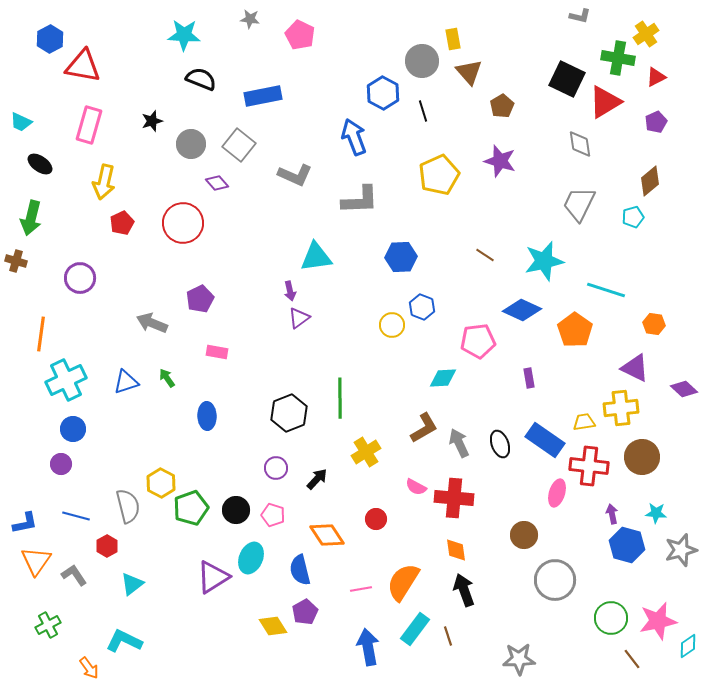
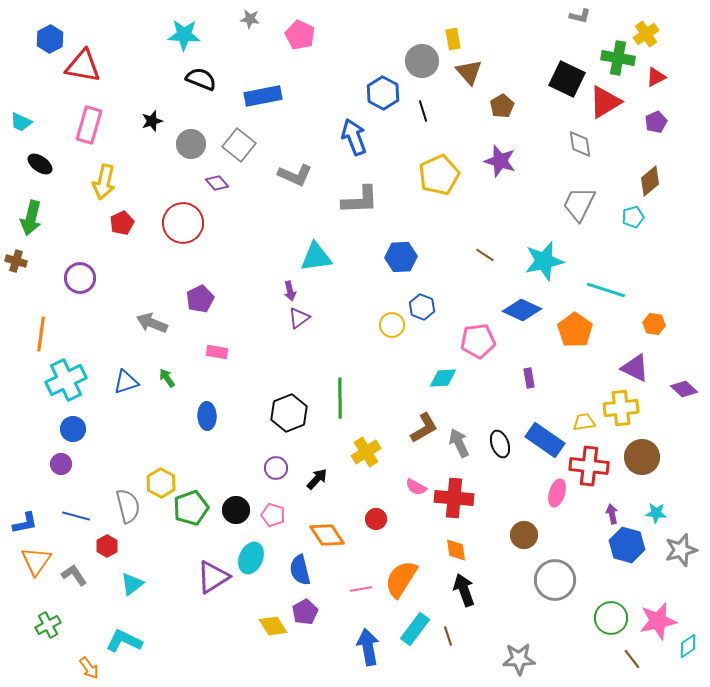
orange semicircle at (403, 582): moved 2 px left, 3 px up
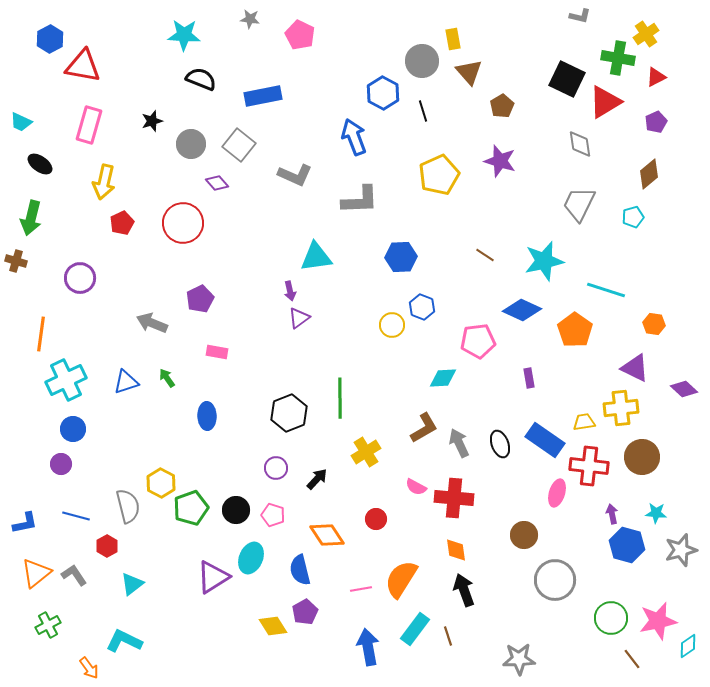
brown diamond at (650, 181): moved 1 px left, 7 px up
orange triangle at (36, 561): moved 12 px down; rotated 16 degrees clockwise
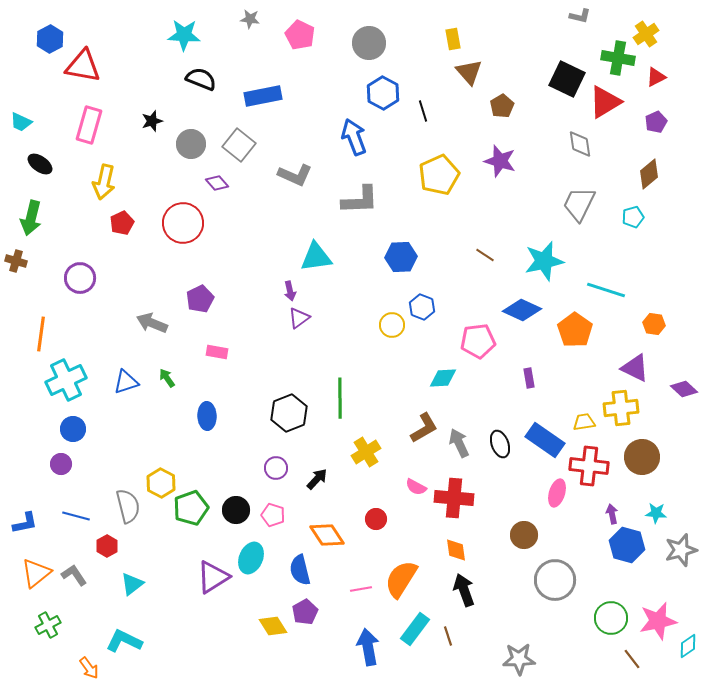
gray circle at (422, 61): moved 53 px left, 18 px up
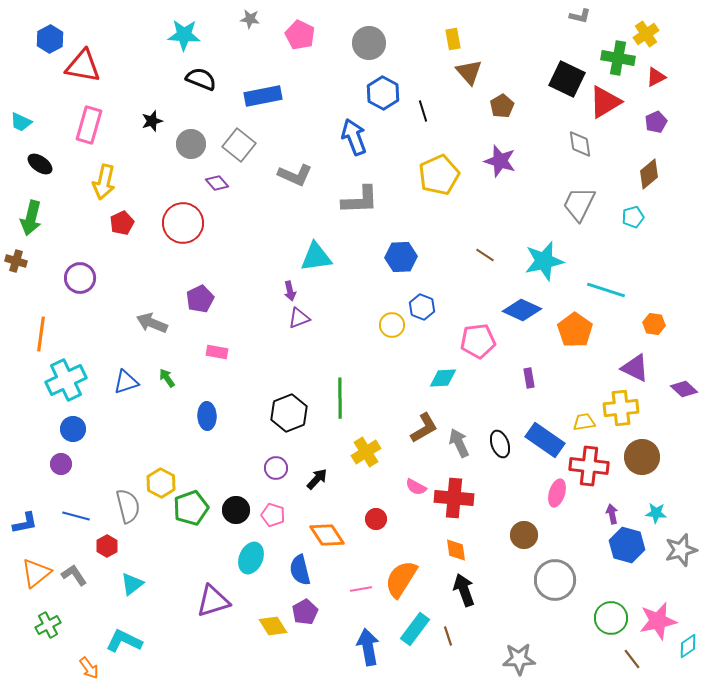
purple triangle at (299, 318): rotated 15 degrees clockwise
purple triangle at (213, 577): moved 24 px down; rotated 15 degrees clockwise
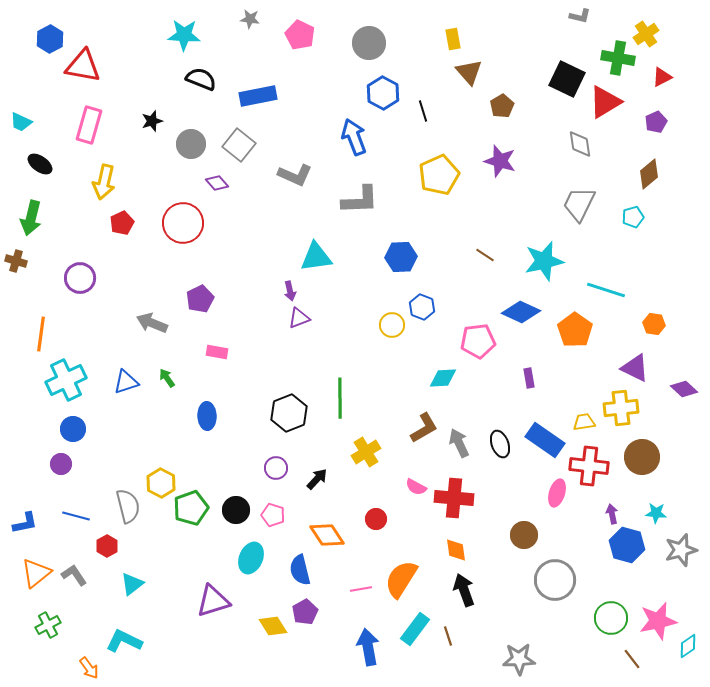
red triangle at (656, 77): moved 6 px right
blue rectangle at (263, 96): moved 5 px left
blue diamond at (522, 310): moved 1 px left, 2 px down
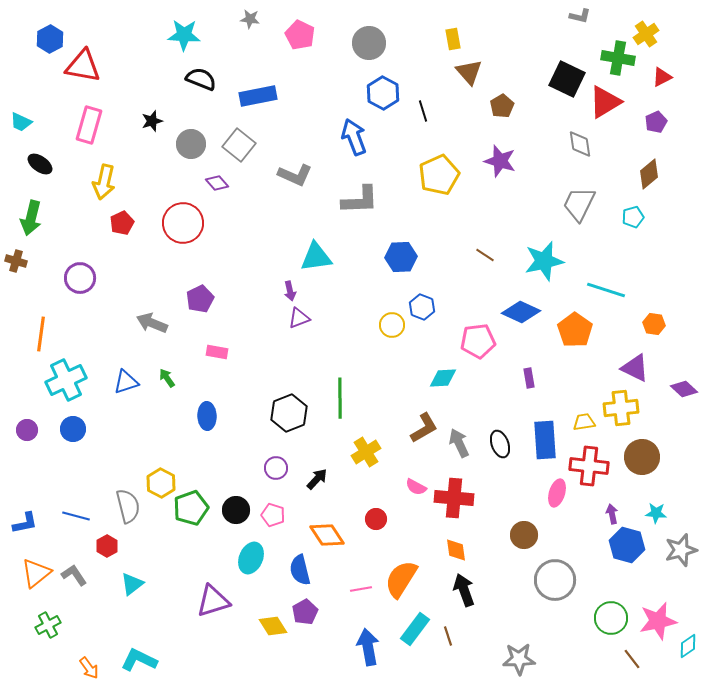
blue rectangle at (545, 440): rotated 51 degrees clockwise
purple circle at (61, 464): moved 34 px left, 34 px up
cyan L-shape at (124, 641): moved 15 px right, 19 px down
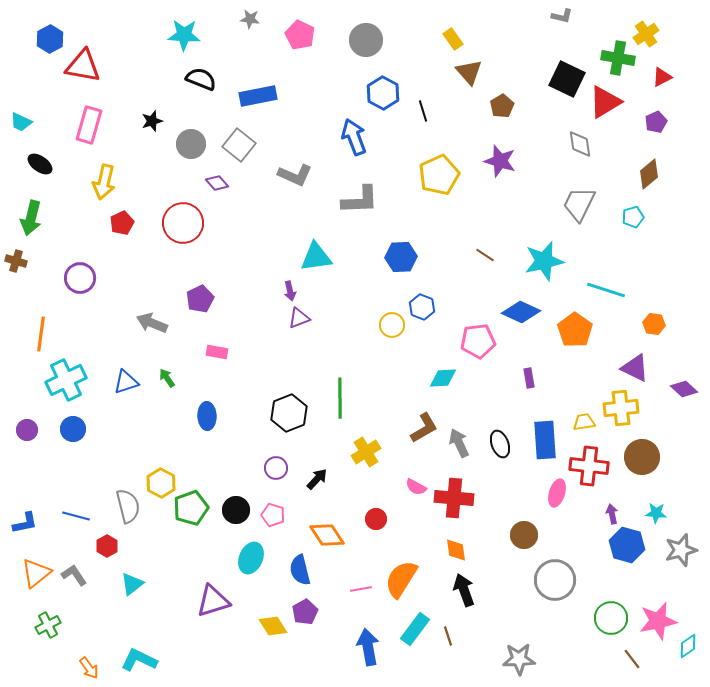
gray L-shape at (580, 16): moved 18 px left
yellow rectangle at (453, 39): rotated 25 degrees counterclockwise
gray circle at (369, 43): moved 3 px left, 3 px up
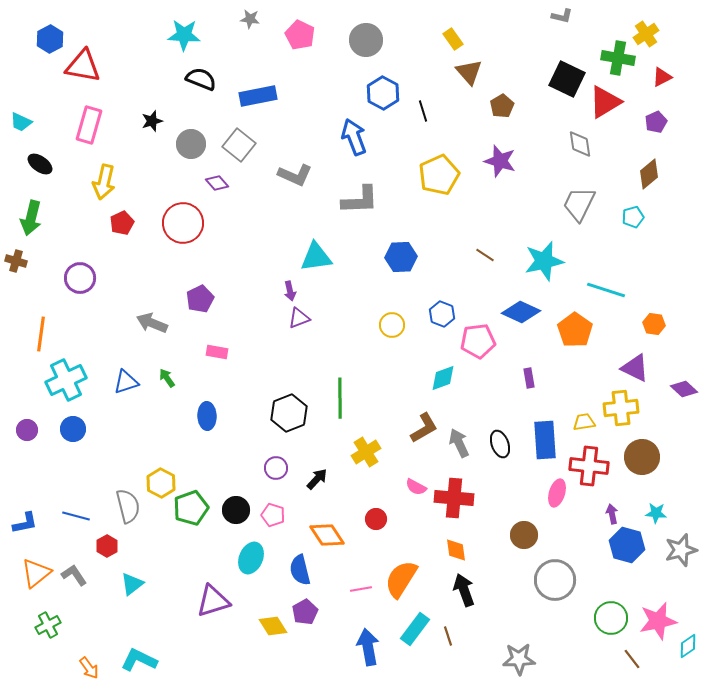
blue hexagon at (422, 307): moved 20 px right, 7 px down
cyan diamond at (443, 378): rotated 16 degrees counterclockwise
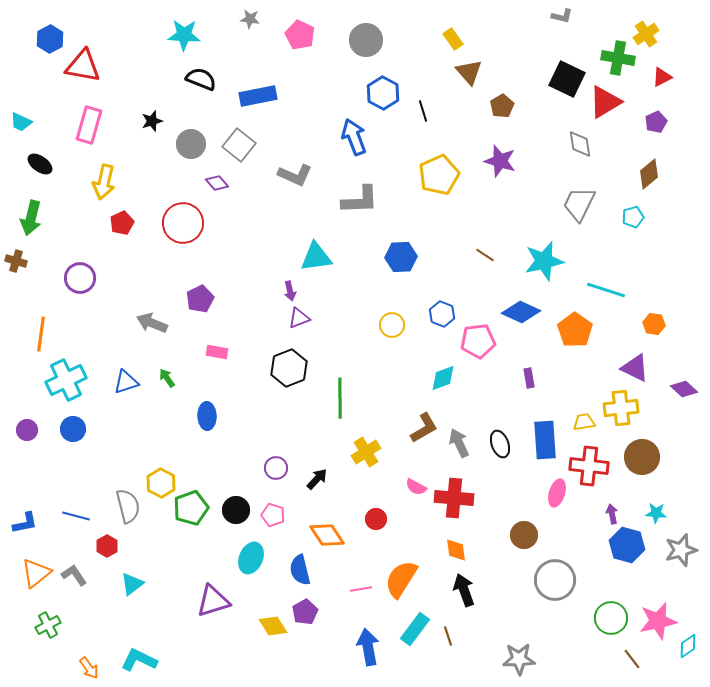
black hexagon at (289, 413): moved 45 px up
